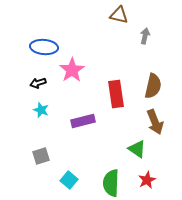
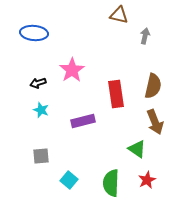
blue ellipse: moved 10 px left, 14 px up
gray square: rotated 12 degrees clockwise
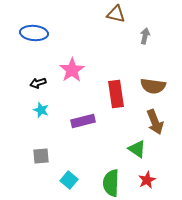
brown triangle: moved 3 px left, 1 px up
brown semicircle: rotated 85 degrees clockwise
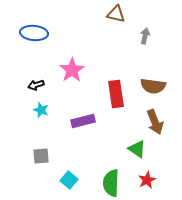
black arrow: moved 2 px left, 2 px down
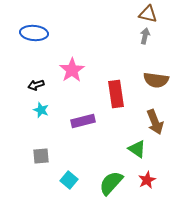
brown triangle: moved 32 px right
brown semicircle: moved 3 px right, 6 px up
green semicircle: rotated 40 degrees clockwise
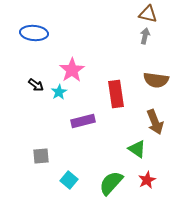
black arrow: rotated 126 degrees counterclockwise
cyan star: moved 18 px right, 18 px up; rotated 21 degrees clockwise
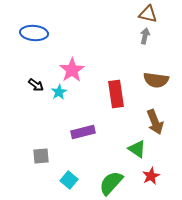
purple rectangle: moved 11 px down
red star: moved 4 px right, 4 px up
